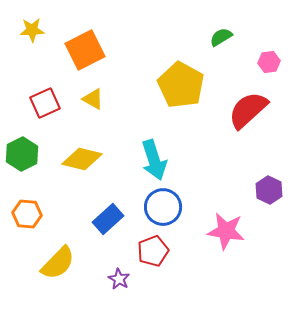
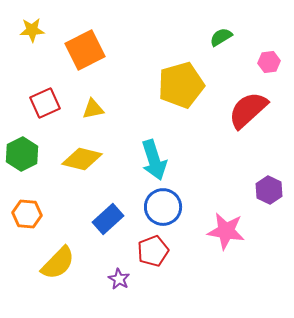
yellow pentagon: rotated 27 degrees clockwise
yellow triangle: moved 10 px down; rotated 40 degrees counterclockwise
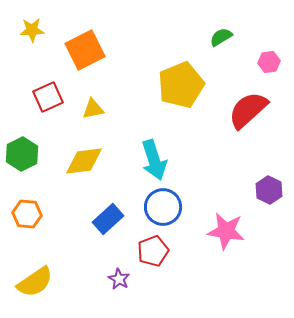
yellow pentagon: rotated 6 degrees counterclockwise
red square: moved 3 px right, 6 px up
yellow diamond: moved 2 px right, 2 px down; rotated 21 degrees counterclockwise
yellow semicircle: moved 23 px left, 19 px down; rotated 12 degrees clockwise
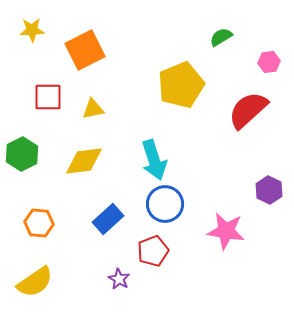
red square: rotated 24 degrees clockwise
blue circle: moved 2 px right, 3 px up
orange hexagon: moved 12 px right, 9 px down
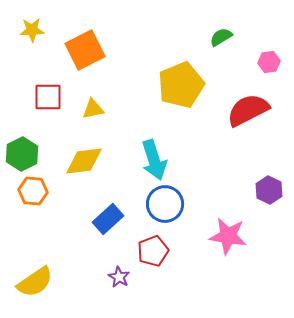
red semicircle: rotated 15 degrees clockwise
orange hexagon: moved 6 px left, 32 px up
pink star: moved 2 px right, 5 px down
purple star: moved 2 px up
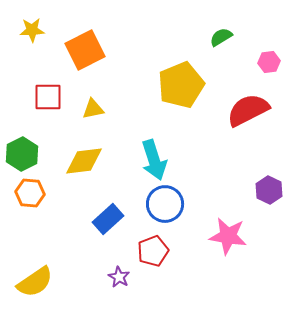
orange hexagon: moved 3 px left, 2 px down
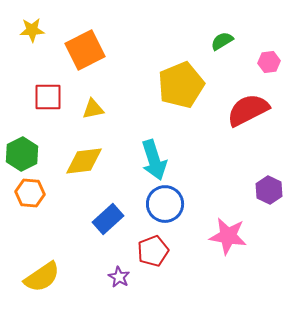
green semicircle: moved 1 px right, 4 px down
yellow semicircle: moved 7 px right, 5 px up
